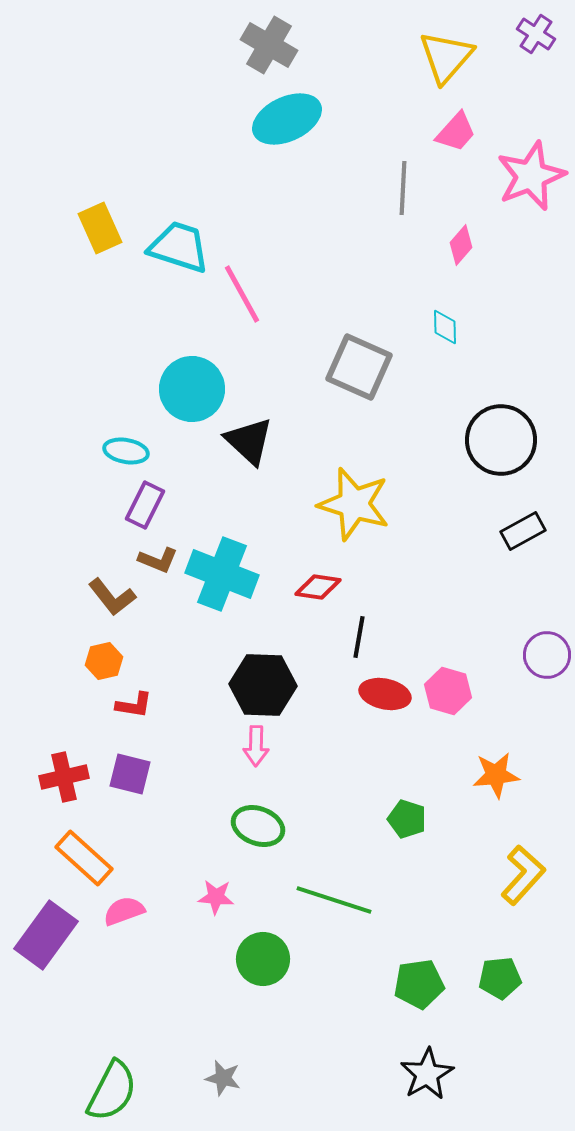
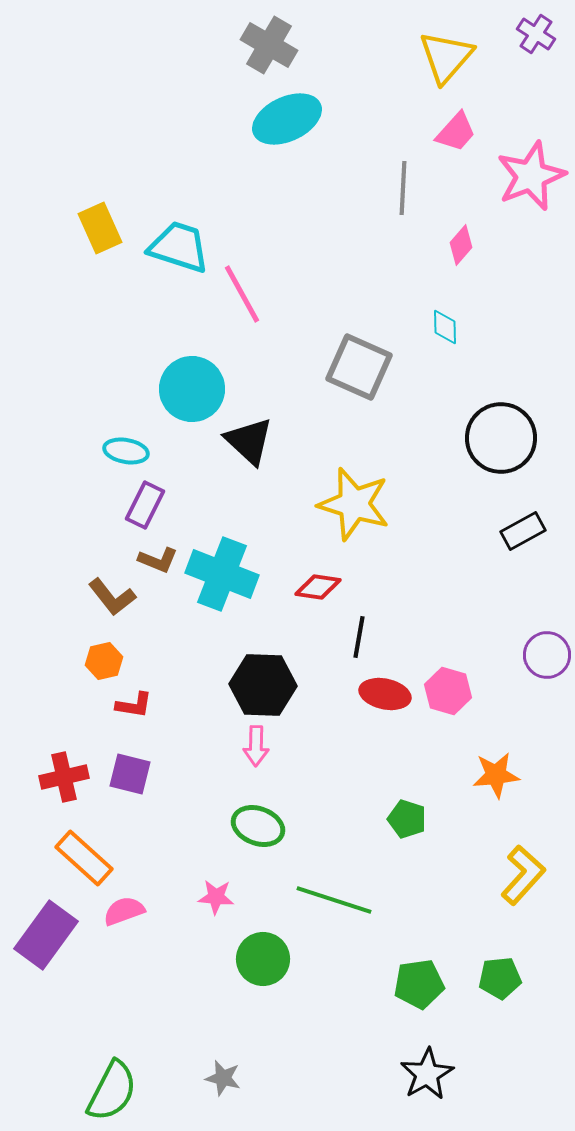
black circle at (501, 440): moved 2 px up
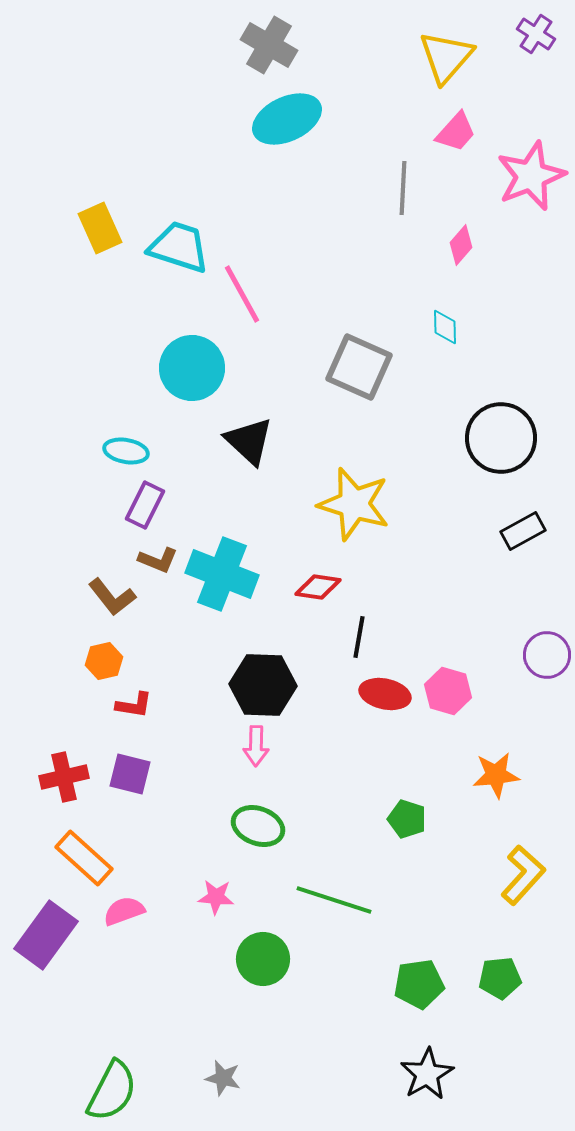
cyan circle at (192, 389): moved 21 px up
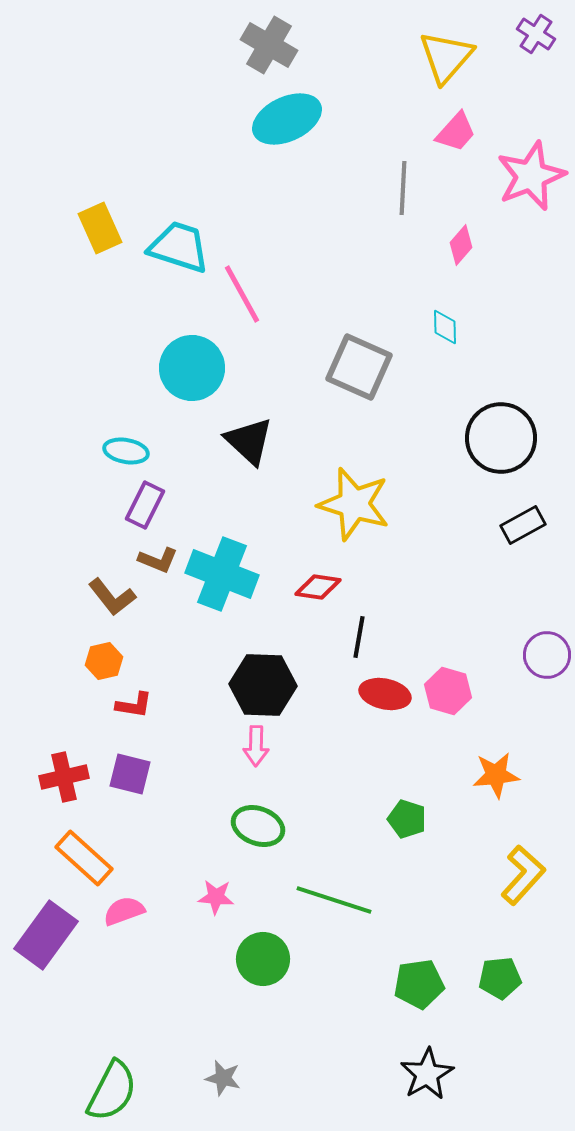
black rectangle at (523, 531): moved 6 px up
